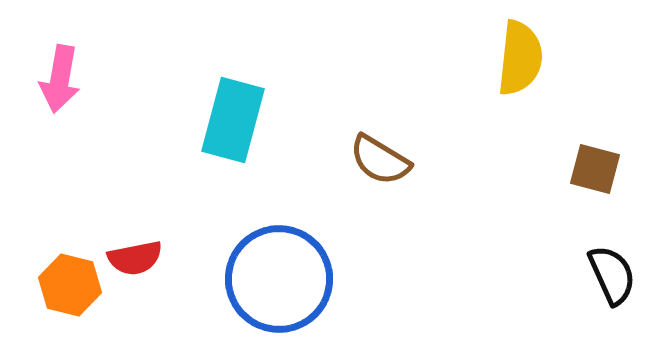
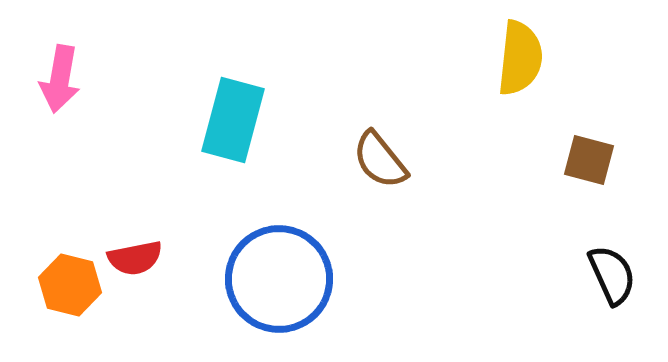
brown semicircle: rotated 20 degrees clockwise
brown square: moved 6 px left, 9 px up
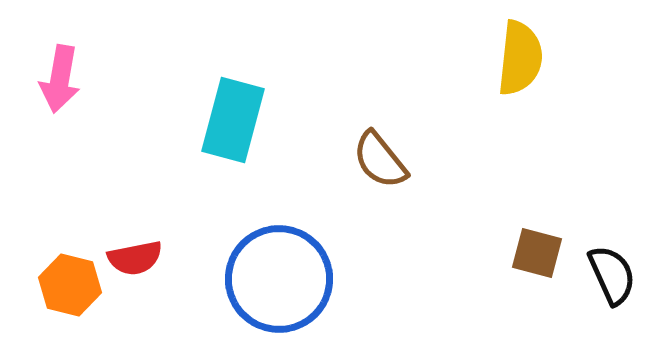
brown square: moved 52 px left, 93 px down
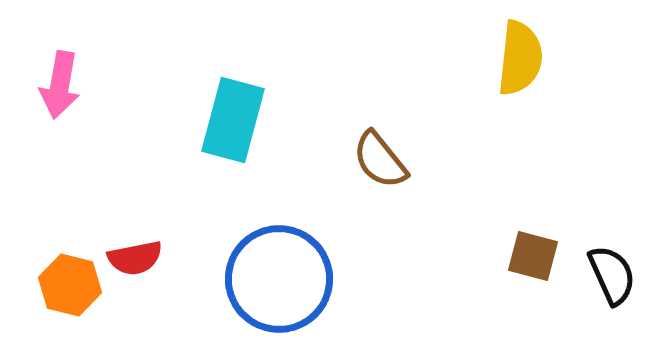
pink arrow: moved 6 px down
brown square: moved 4 px left, 3 px down
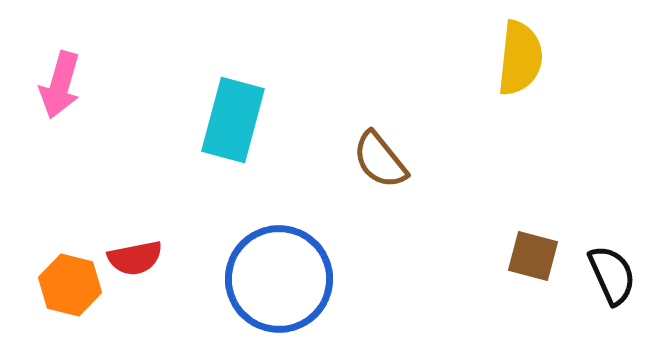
pink arrow: rotated 6 degrees clockwise
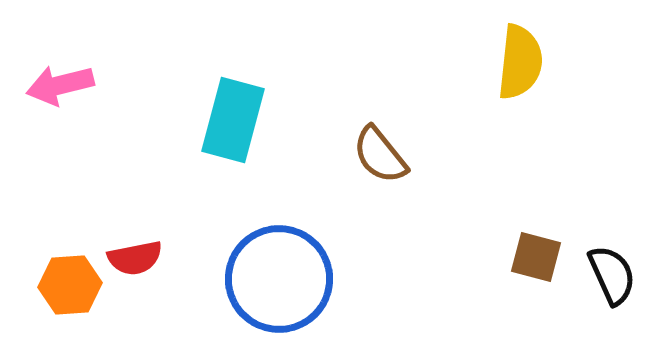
yellow semicircle: moved 4 px down
pink arrow: rotated 60 degrees clockwise
brown semicircle: moved 5 px up
brown square: moved 3 px right, 1 px down
orange hexagon: rotated 18 degrees counterclockwise
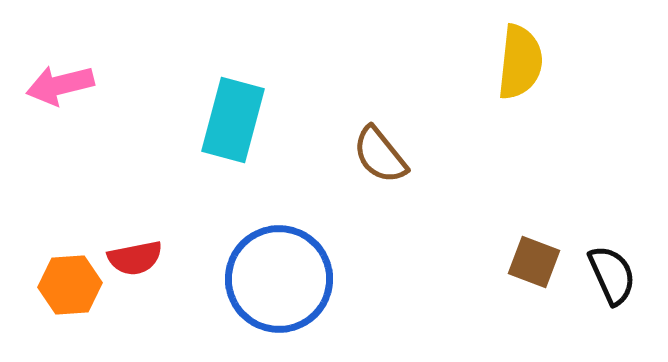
brown square: moved 2 px left, 5 px down; rotated 6 degrees clockwise
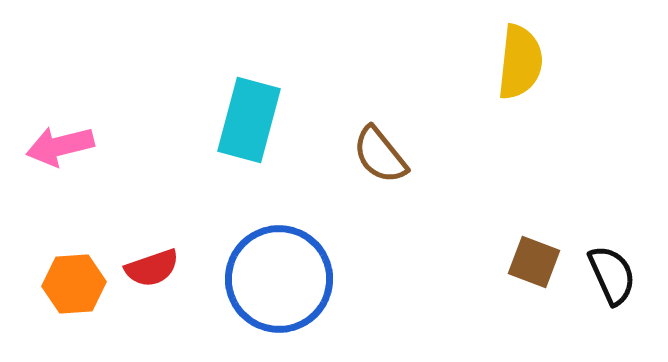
pink arrow: moved 61 px down
cyan rectangle: moved 16 px right
red semicircle: moved 17 px right, 10 px down; rotated 8 degrees counterclockwise
orange hexagon: moved 4 px right, 1 px up
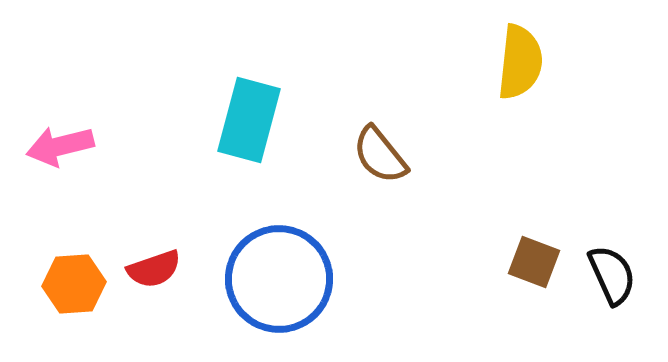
red semicircle: moved 2 px right, 1 px down
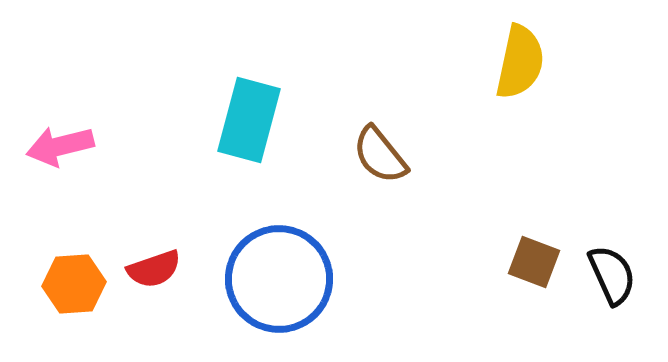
yellow semicircle: rotated 6 degrees clockwise
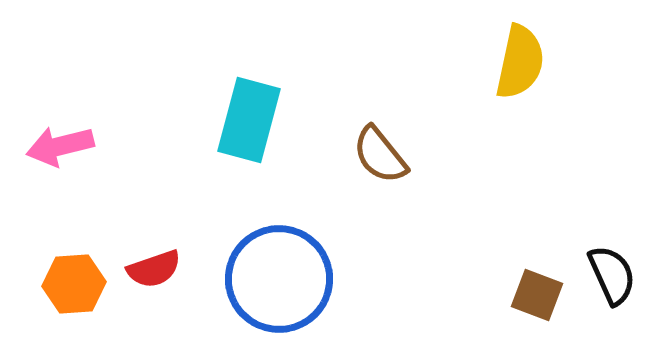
brown square: moved 3 px right, 33 px down
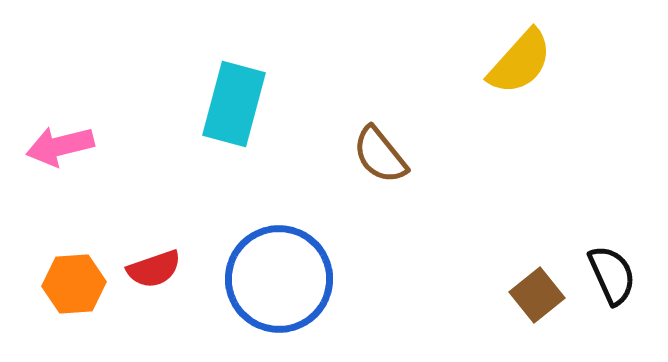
yellow semicircle: rotated 30 degrees clockwise
cyan rectangle: moved 15 px left, 16 px up
brown square: rotated 30 degrees clockwise
